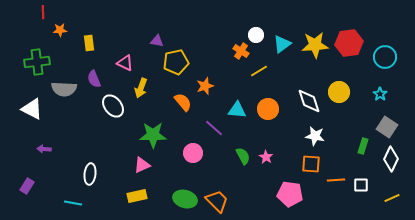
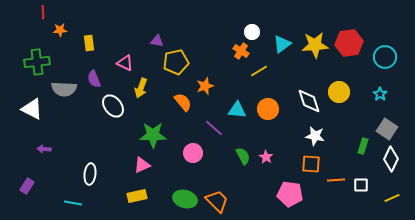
white circle at (256, 35): moved 4 px left, 3 px up
gray square at (387, 127): moved 2 px down
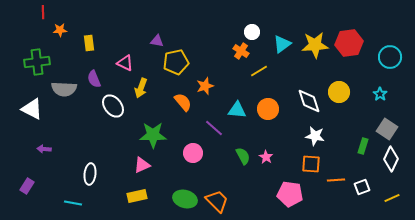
cyan circle at (385, 57): moved 5 px right
white square at (361, 185): moved 1 px right, 2 px down; rotated 21 degrees counterclockwise
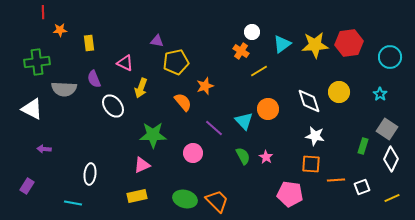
cyan triangle at (237, 110): moved 7 px right, 11 px down; rotated 42 degrees clockwise
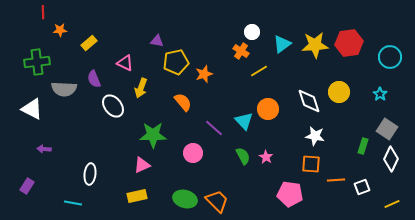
yellow rectangle at (89, 43): rotated 56 degrees clockwise
orange star at (205, 86): moved 1 px left, 12 px up
yellow line at (392, 198): moved 6 px down
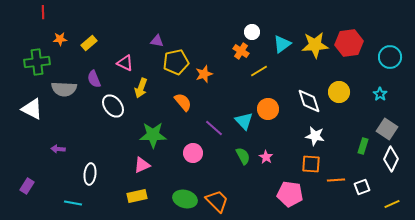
orange star at (60, 30): moved 9 px down
purple arrow at (44, 149): moved 14 px right
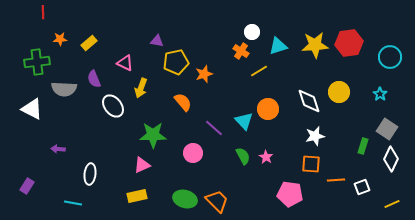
cyan triangle at (282, 44): moved 4 px left, 2 px down; rotated 18 degrees clockwise
white star at (315, 136): rotated 24 degrees counterclockwise
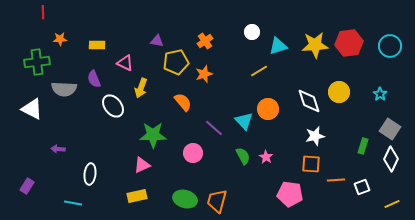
yellow rectangle at (89, 43): moved 8 px right, 2 px down; rotated 42 degrees clockwise
orange cross at (241, 51): moved 36 px left, 10 px up; rotated 21 degrees clockwise
cyan circle at (390, 57): moved 11 px up
gray square at (387, 129): moved 3 px right
orange trapezoid at (217, 201): rotated 120 degrees counterclockwise
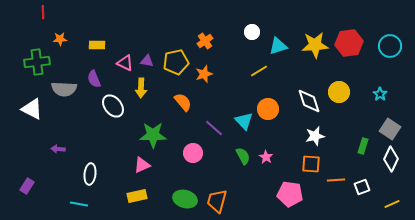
purple triangle at (157, 41): moved 10 px left, 20 px down
yellow arrow at (141, 88): rotated 18 degrees counterclockwise
cyan line at (73, 203): moved 6 px right, 1 px down
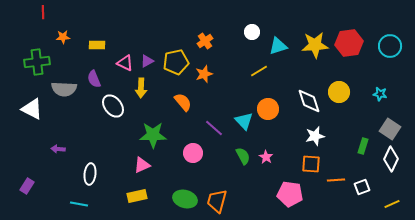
orange star at (60, 39): moved 3 px right, 2 px up
purple triangle at (147, 61): rotated 40 degrees counterclockwise
cyan star at (380, 94): rotated 24 degrees counterclockwise
